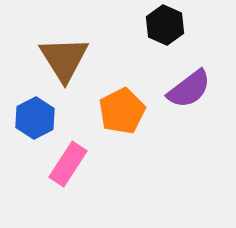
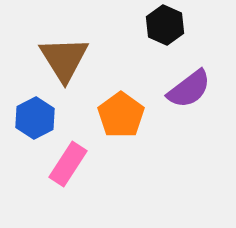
orange pentagon: moved 1 px left, 4 px down; rotated 9 degrees counterclockwise
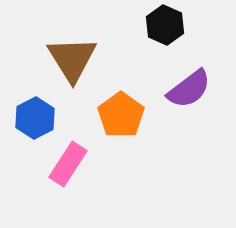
brown triangle: moved 8 px right
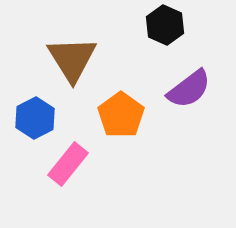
pink rectangle: rotated 6 degrees clockwise
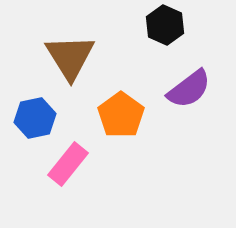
brown triangle: moved 2 px left, 2 px up
blue hexagon: rotated 15 degrees clockwise
